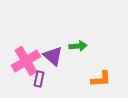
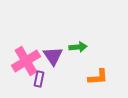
green arrow: moved 1 px down
purple triangle: rotated 15 degrees clockwise
orange L-shape: moved 3 px left, 2 px up
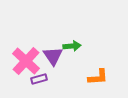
green arrow: moved 6 px left, 1 px up
pink cross: rotated 16 degrees counterclockwise
purple rectangle: rotated 63 degrees clockwise
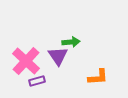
green arrow: moved 1 px left, 4 px up
purple triangle: moved 5 px right
purple rectangle: moved 2 px left, 2 px down
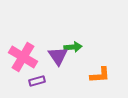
green arrow: moved 2 px right, 5 px down
pink cross: moved 3 px left, 4 px up; rotated 12 degrees counterclockwise
orange L-shape: moved 2 px right, 2 px up
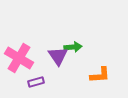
pink cross: moved 4 px left, 1 px down
purple rectangle: moved 1 px left, 1 px down
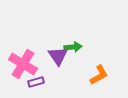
pink cross: moved 4 px right, 6 px down
orange L-shape: moved 1 px left; rotated 25 degrees counterclockwise
